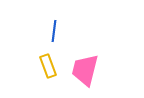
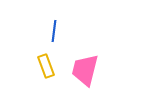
yellow rectangle: moved 2 px left
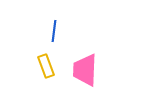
pink trapezoid: rotated 12 degrees counterclockwise
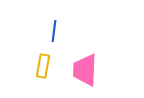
yellow rectangle: moved 3 px left; rotated 30 degrees clockwise
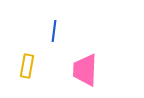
yellow rectangle: moved 16 px left
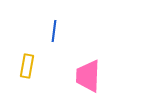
pink trapezoid: moved 3 px right, 6 px down
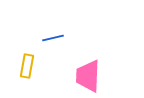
blue line: moved 1 px left, 7 px down; rotated 70 degrees clockwise
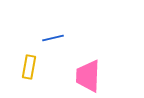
yellow rectangle: moved 2 px right, 1 px down
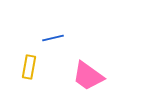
pink trapezoid: rotated 56 degrees counterclockwise
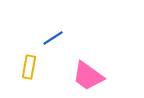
blue line: rotated 20 degrees counterclockwise
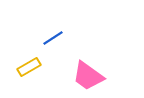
yellow rectangle: rotated 50 degrees clockwise
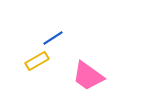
yellow rectangle: moved 8 px right, 6 px up
